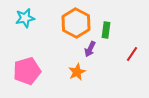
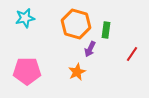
orange hexagon: moved 1 px down; rotated 12 degrees counterclockwise
pink pentagon: rotated 16 degrees clockwise
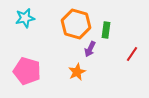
pink pentagon: rotated 16 degrees clockwise
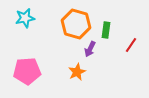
red line: moved 1 px left, 9 px up
pink pentagon: rotated 20 degrees counterclockwise
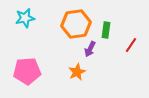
orange hexagon: rotated 24 degrees counterclockwise
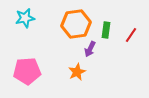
red line: moved 10 px up
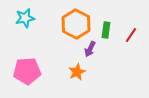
orange hexagon: rotated 24 degrees counterclockwise
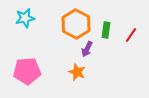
purple arrow: moved 3 px left
orange star: rotated 24 degrees counterclockwise
